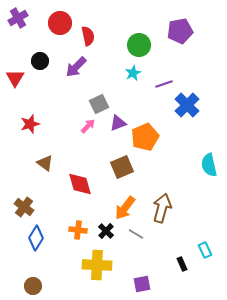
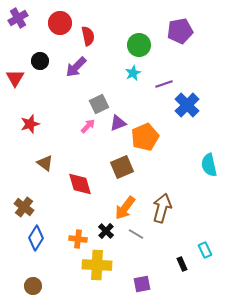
orange cross: moved 9 px down
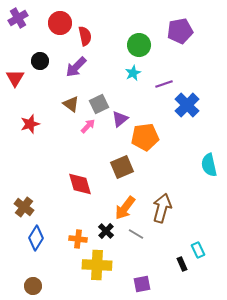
red semicircle: moved 3 px left
purple triangle: moved 2 px right, 4 px up; rotated 18 degrees counterclockwise
orange pentagon: rotated 16 degrees clockwise
brown triangle: moved 26 px right, 59 px up
cyan rectangle: moved 7 px left
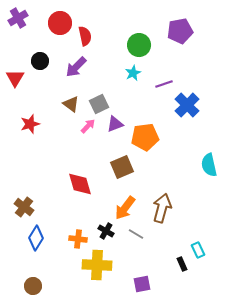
purple triangle: moved 5 px left, 5 px down; rotated 18 degrees clockwise
black cross: rotated 14 degrees counterclockwise
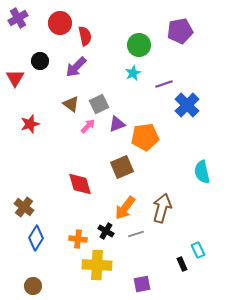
purple triangle: moved 2 px right
cyan semicircle: moved 7 px left, 7 px down
gray line: rotated 49 degrees counterclockwise
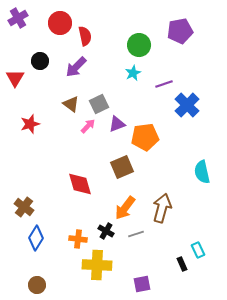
brown circle: moved 4 px right, 1 px up
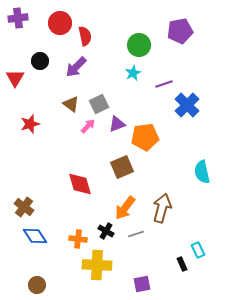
purple cross: rotated 24 degrees clockwise
blue diamond: moved 1 px left, 2 px up; rotated 65 degrees counterclockwise
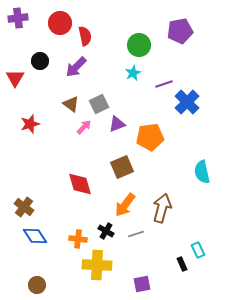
blue cross: moved 3 px up
pink arrow: moved 4 px left, 1 px down
orange pentagon: moved 5 px right
orange arrow: moved 3 px up
